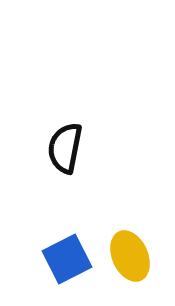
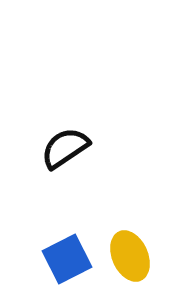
black semicircle: rotated 45 degrees clockwise
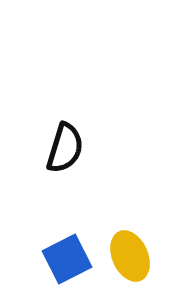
black semicircle: rotated 141 degrees clockwise
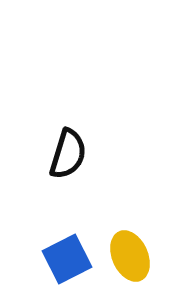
black semicircle: moved 3 px right, 6 px down
